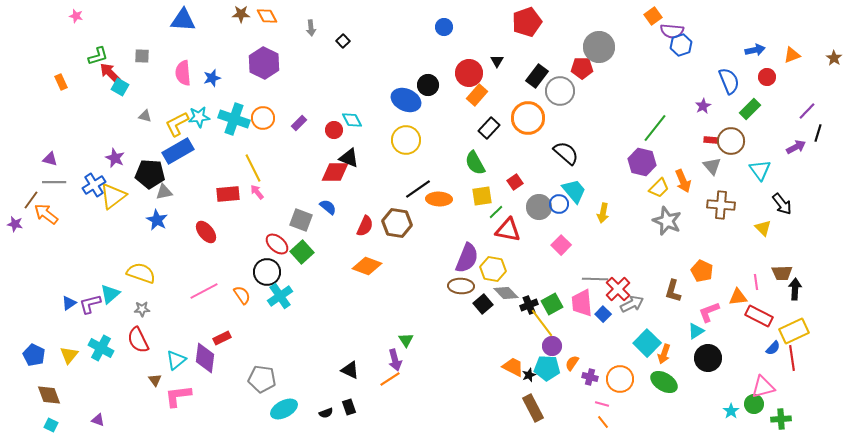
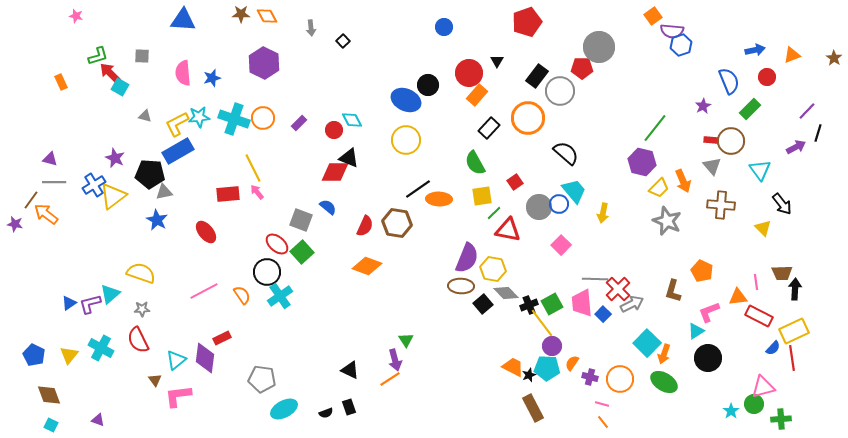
green line at (496, 212): moved 2 px left, 1 px down
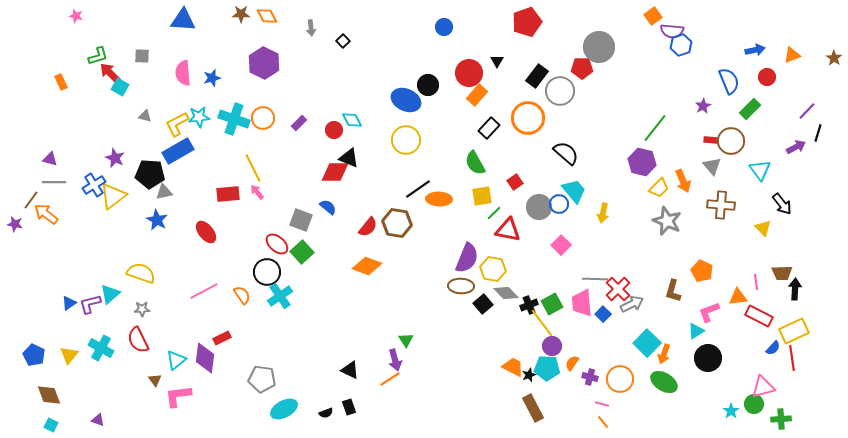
red semicircle at (365, 226): moved 3 px right, 1 px down; rotated 15 degrees clockwise
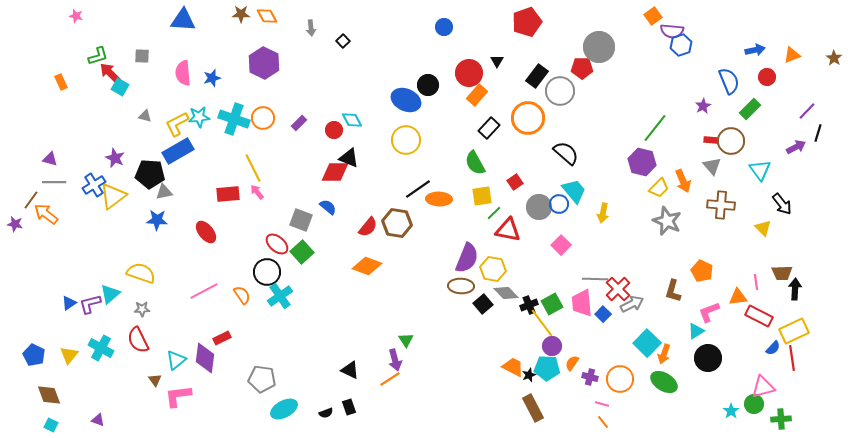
blue star at (157, 220): rotated 25 degrees counterclockwise
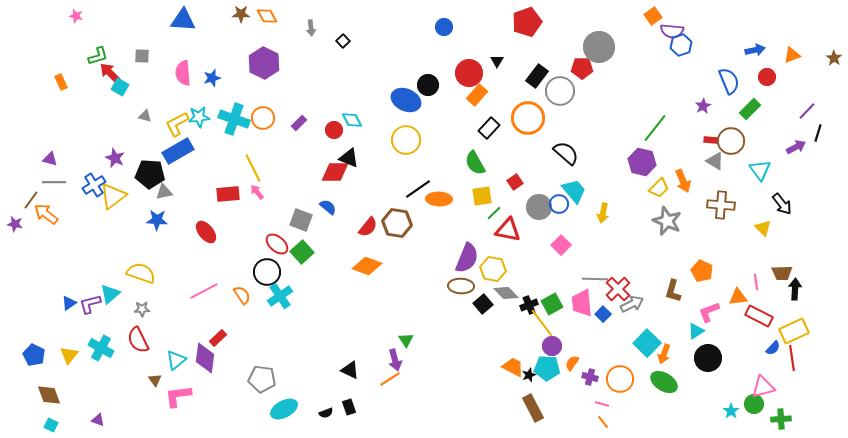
gray triangle at (712, 166): moved 3 px right, 5 px up; rotated 18 degrees counterclockwise
red rectangle at (222, 338): moved 4 px left; rotated 18 degrees counterclockwise
